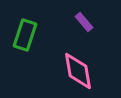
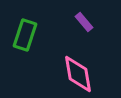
pink diamond: moved 3 px down
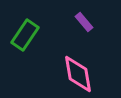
green rectangle: rotated 16 degrees clockwise
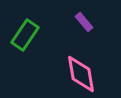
pink diamond: moved 3 px right
